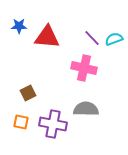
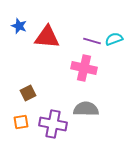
blue star: rotated 21 degrees clockwise
purple line: moved 3 px down; rotated 30 degrees counterclockwise
orange square: rotated 21 degrees counterclockwise
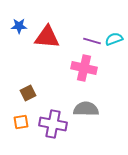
blue star: rotated 21 degrees counterclockwise
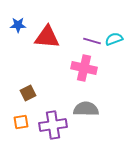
blue star: moved 1 px left, 1 px up
purple cross: moved 1 px down; rotated 20 degrees counterclockwise
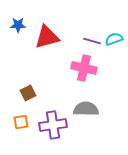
red triangle: rotated 20 degrees counterclockwise
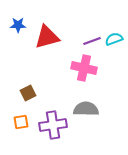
purple line: rotated 36 degrees counterclockwise
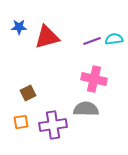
blue star: moved 1 px right, 2 px down
cyan semicircle: rotated 12 degrees clockwise
pink cross: moved 10 px right, 11 px down
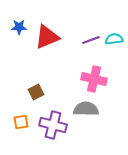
red triangle: rotated 8 degrees counterclockwise
purple line: moved 1 px left, 1 px up
brown square: moved 8 px right, 1 px up
purple cross: rotated 24 degrees clockwise
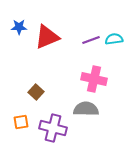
brown square: rotated 21 degrees counterclockwise
purple cross: moved 3 px down
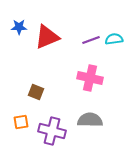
pink cross: moved 4 px left, 1 px up
brown square: rotated 21 degrees counterclockwise
gray semicircle: moved 4 px right, 11 px down
purple cross: moved 1 px left, 3 px down
